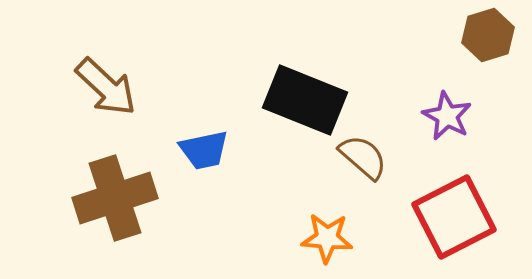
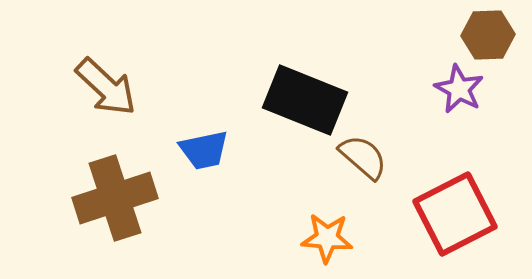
brown hexagon: rotated 15 degrees clockwise
purple star: moved 12 px right, 27 px up
red square: moved 1 px right, 3 px up
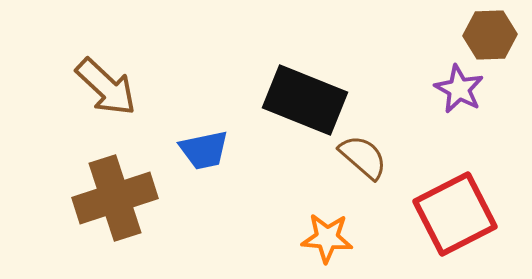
brown hexagon: moved 2 px right
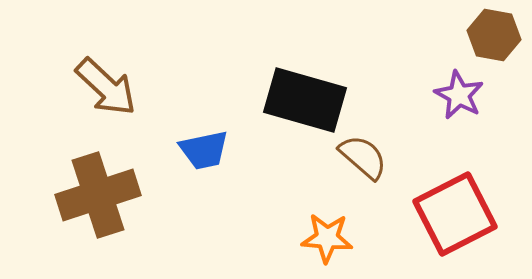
brown hexagon: moved 4 px right; rotated 12 degrees clockwise
purple star: moved 6 px down
black rectangle: rotated 6 degrees counterclockwise
brown cross: moved 17 px left, 3 px up
